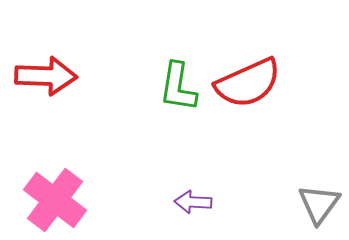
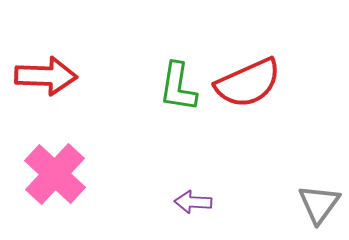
pink cross: moved 26 px up; rotated 6 degrees clockwise
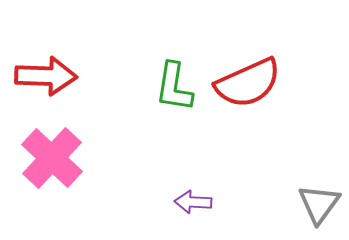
green L-shape: moved 4 px left
pink cross: moved 3 px left, 16 px up
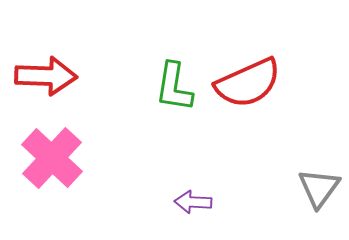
gray triangle: moved 16 px up
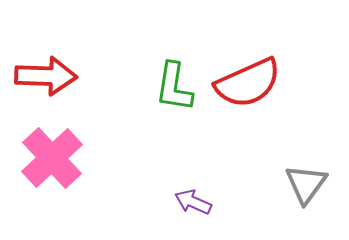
pink cross: rotated 4 degrees clockwise
gray triangle: moved 13 px left, 4 px up
purple arrow: rotated 21 degrees clockwise
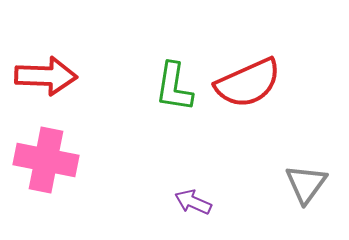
pink cross: moved 6 px left, 2 px down; rotated 36 degrees counterclockwise
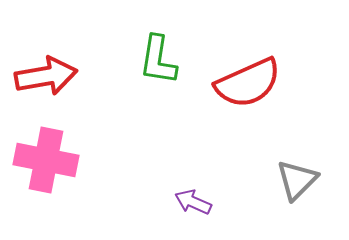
red arrow: rotated 12 degrees counterclockwise
green L-shape: moved 16 px left, 27 px up
gray triangle: moved 9 px left, 4 px up; rotated 9 degrees clockwise
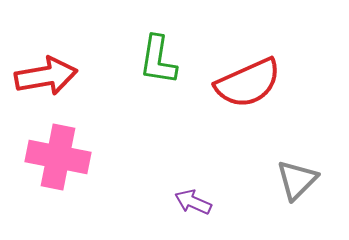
pink cross: moved 12 px right, 3 px up
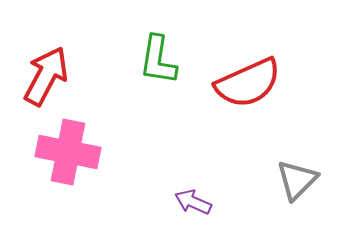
red arrow: rotated 52 degrees counterclockwise
pink cross: moved 10 px right, 5 px up
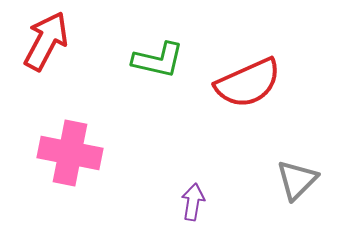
green L-shape: rotated 86 degrees counterclockwise
red arrow: moved 35 px up
pink cross: moved 2 px right, 1 px down
purple arrow: rotated 75 degrees clockwise
